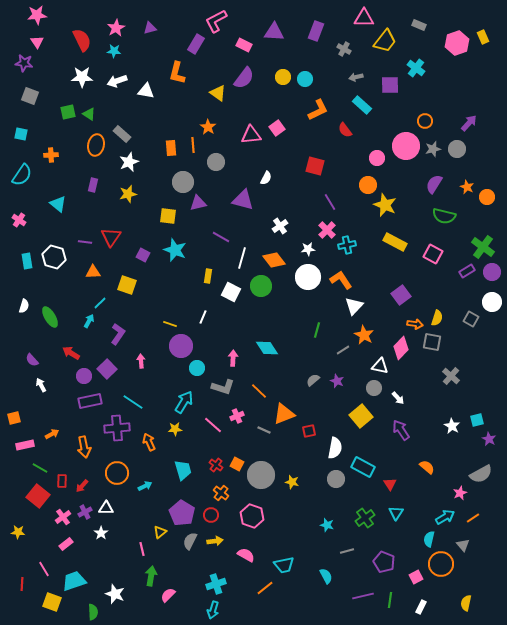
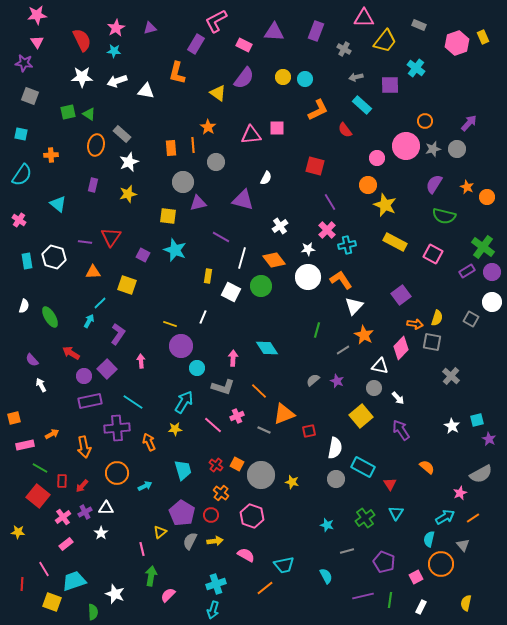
pink square at (277, 128): rotated 35 degrees clockwise
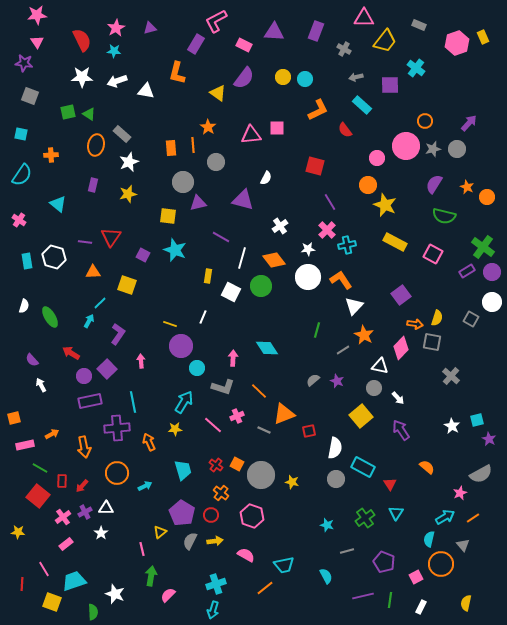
cyan line at (133, 402): rotated 45 degrees clockwise
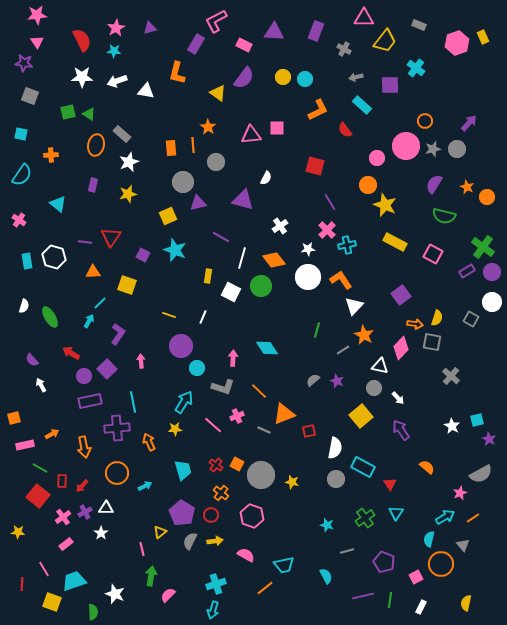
yellow square at (168, 216): rotated 30 degrees counterclockwise
yellow line at (170, 324): moved 1 px left, 9 px up
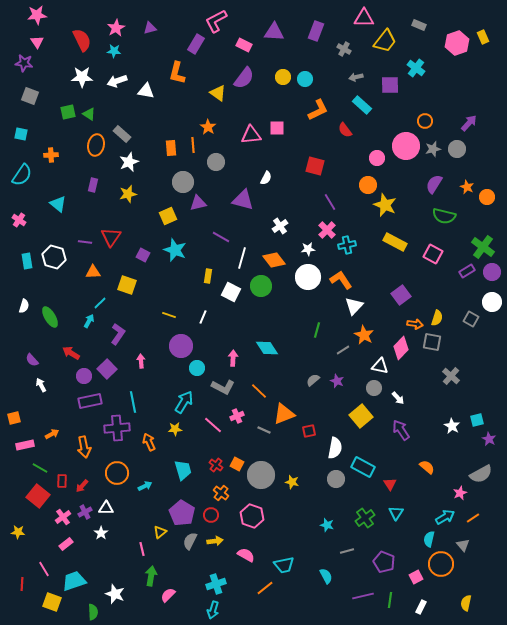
gray L-shape at (223, 387): rotated 10 degrees clockwise
